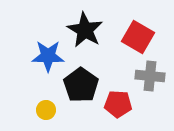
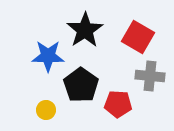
black star: rotated 9 degrees clockwise
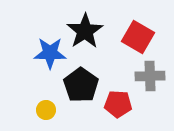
black star: moved 1 px down
blue star: moved 2 px right, 3 px up
gray cross: rotated 8 degrees counterclockwise
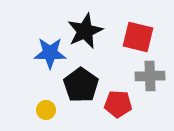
black star: rotated 9 degrees clockwise
red square: rotated 16 degrees counterclockwise
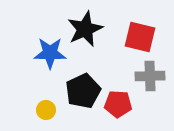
black star: moved 2 px up
red square: moved 2 px right
black pentagon: moved 2 px right, 6 px down; rotated 12 degrees clockwise
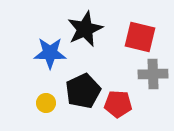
gray cross: moved 3 px right, 2 px up
yellow circle: moved 7 px up
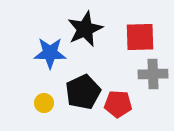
red square: rotated 16 degrees counterclockwise
black pentagon: moved 1 px down
yellow circle: moved 2 px left
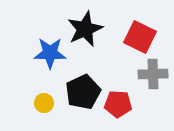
red square: rotated 28 degrees clockwise
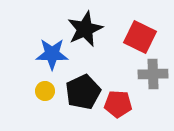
blue star: moved 2 px right, 1 px down
yellow circle: moved 1 px right, 12 px up
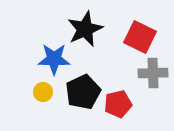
blue star: moved 2 px right, 5 px down
gray cross: moved 1 px up
yellow circle: moved 2 px left, 1 px down
red pentagon: rotated 16 degrees counterclockwise
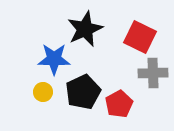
red pentagon: moved 1 px right; rotated 16 degrees counterclockwise
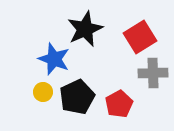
red square: rotated 32 degrees clockwise
blue star: rotated 20 degrees clockwise
black pentagon: moved 6 px left, 5 px down
